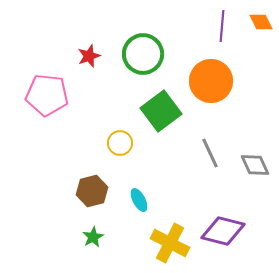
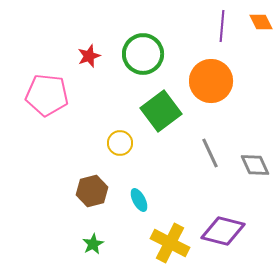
green star: moved 7 px down
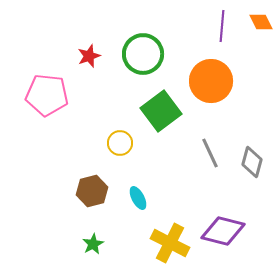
gray diamond: moved 3 px left, 3 px up; rotated 40 degrees clockwise
cyan ellipse: moved 1 px left, 2 px up
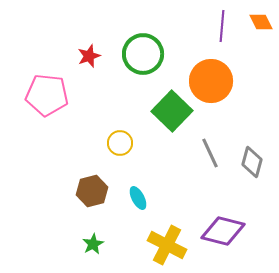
green square: moved 11 px right; rotated 9 degrees counterclockwise
yellow cross: moved 3 px left, 2 px down
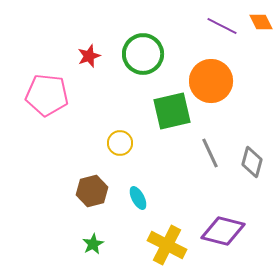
purple line: rotated 68 degrees counterclockwise
green square: rotated 33 degrees clockwise
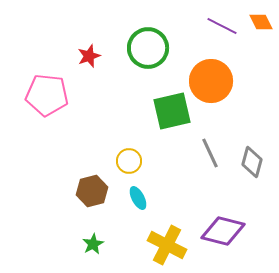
green circle: moved 5 px right, 6 px up
yellow circle: moved 9 px right, 18 px down
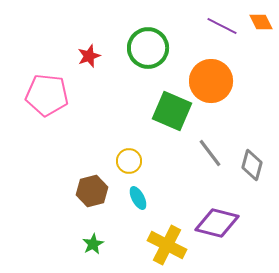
green square: rotated 36 degrees clockwise
gray line: rotated 12 degrees counterclockwise
gray diamond: moved 3 px down
purple diamond: moved 6 px left, 8 px up
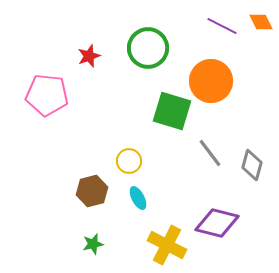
green square: rotated 6 degrees counterclockwise
green star: rotated 15 degrees clockwise
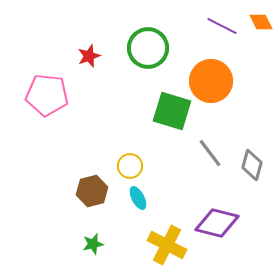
yellow circle: moved 1 px right, 5 px down
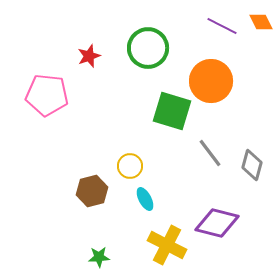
cyan ellipse: moved 7 px right, 1 px down
green star: moved 6 px right, 13 px down; rotated 10 degrees clockwise
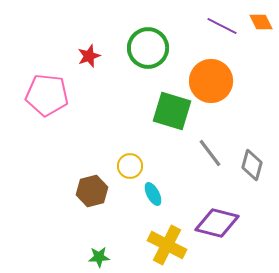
cyan ellipse: moved 8 px right, 5 px up
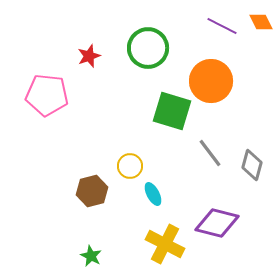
yellow cross: moved 2 px left, 1 px up
green star: moved 8 px left, 1 px up; rotated 30 degrees clockwise
